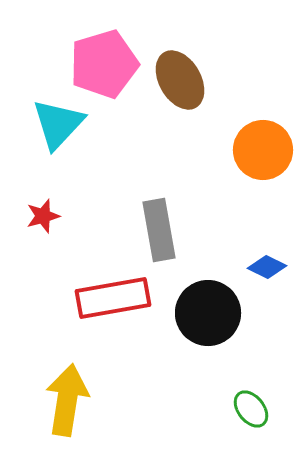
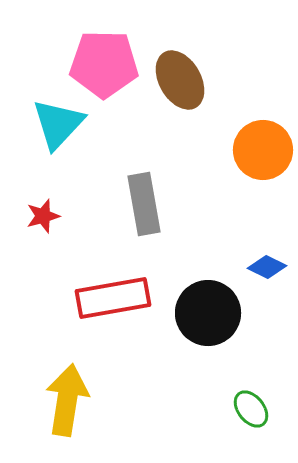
pink pentagon: rotated 18 degrees clockwise
gray rectangle: moved 15 px left, 26 px up
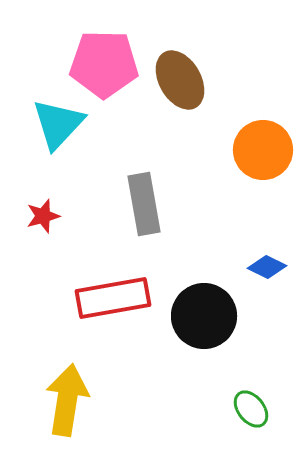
black circle: moved 4 px left, 3 px down
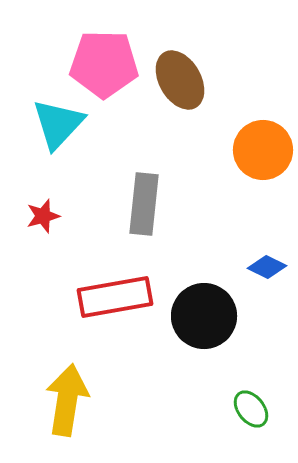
gray rectangle: rotated 16 degrees clockwise
red rectangle: moved 2 px right, 1 px up
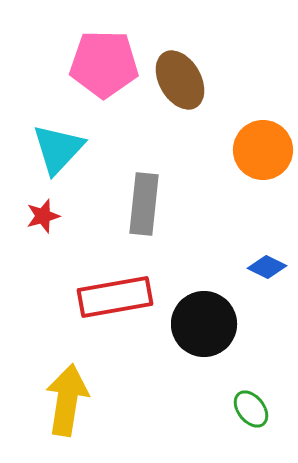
cyan triangle: moved 25 px down
black circle: moved 8 px down
